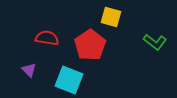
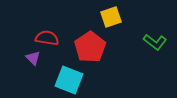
yellow square: rotated 35 degrees counterclockwise
red pentagon: moved 2 px down
purple triangle: moved 4 px right, 12 px up
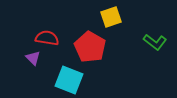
red pentagon: rotated 8 degrees counterclockwise
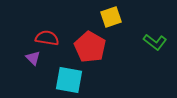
cyan square: rotated 12 degrees counterclockwise
